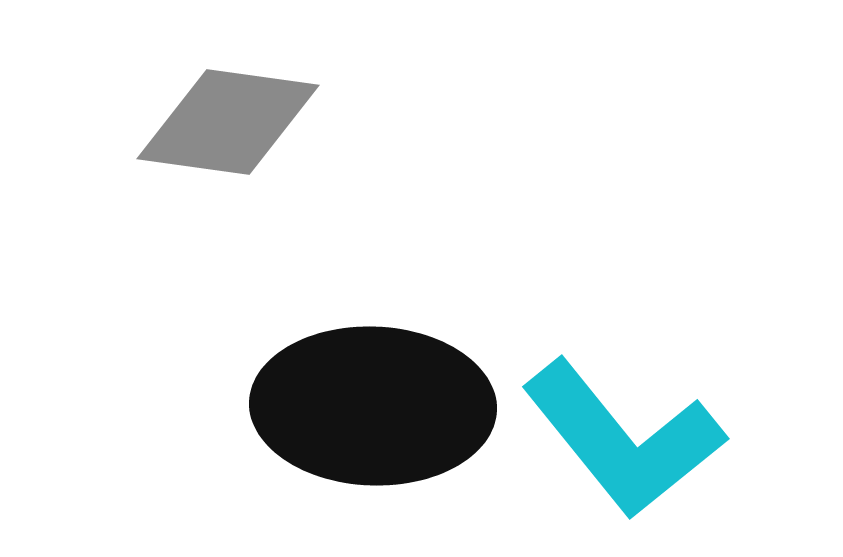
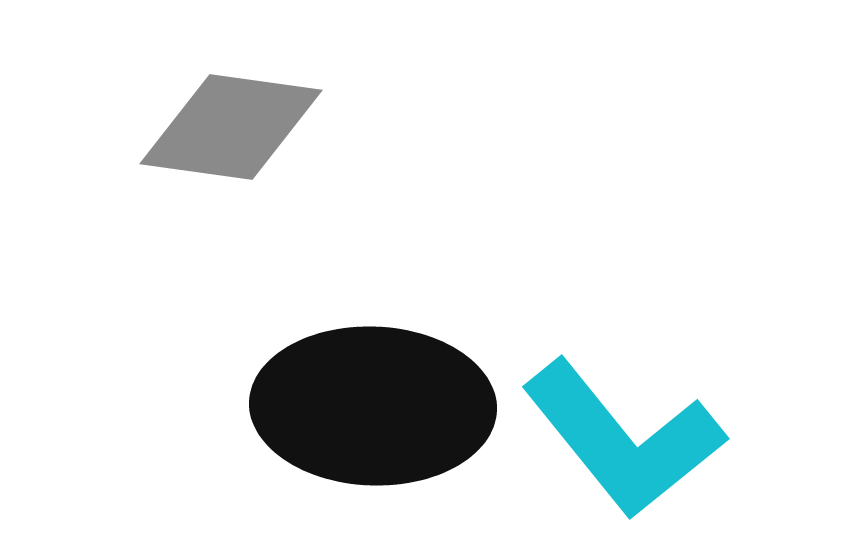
gray diamond: moved 3 px right, 5 px down
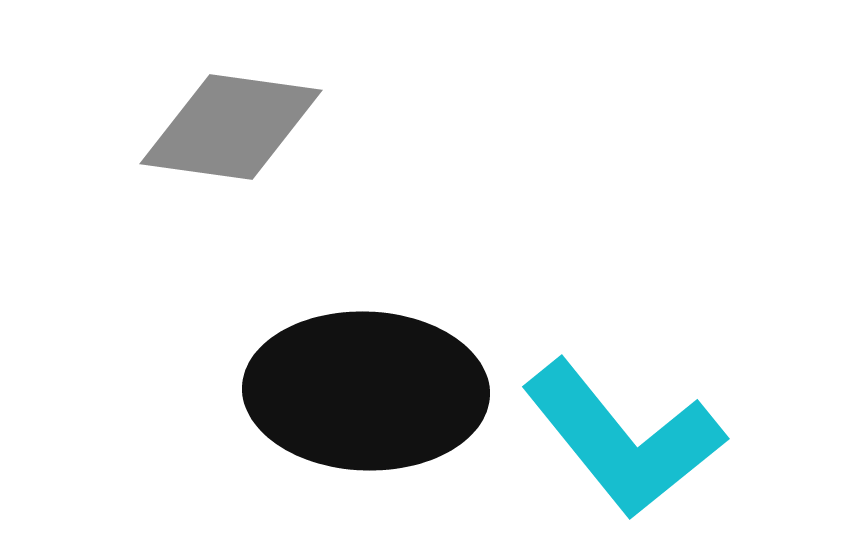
black ellipse: moved 7 px left, 15 px up
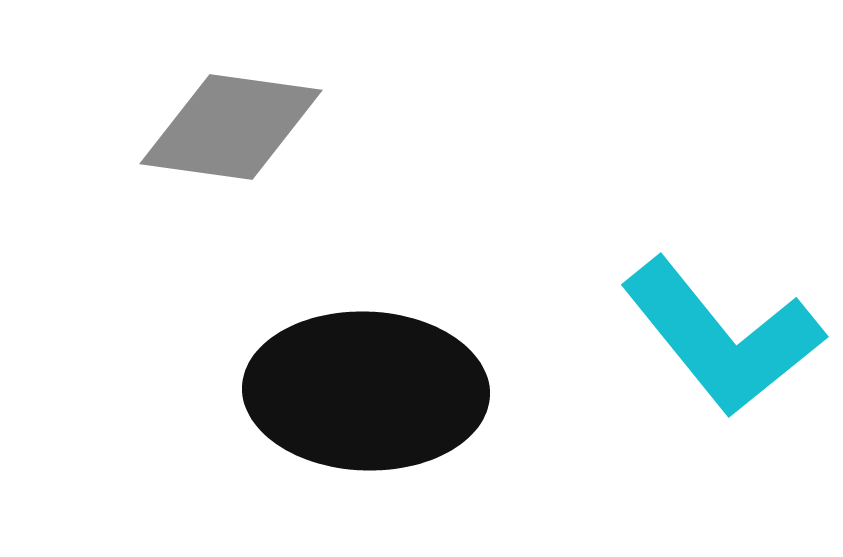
cyan L-shape: moved 99 px right, 102 px up
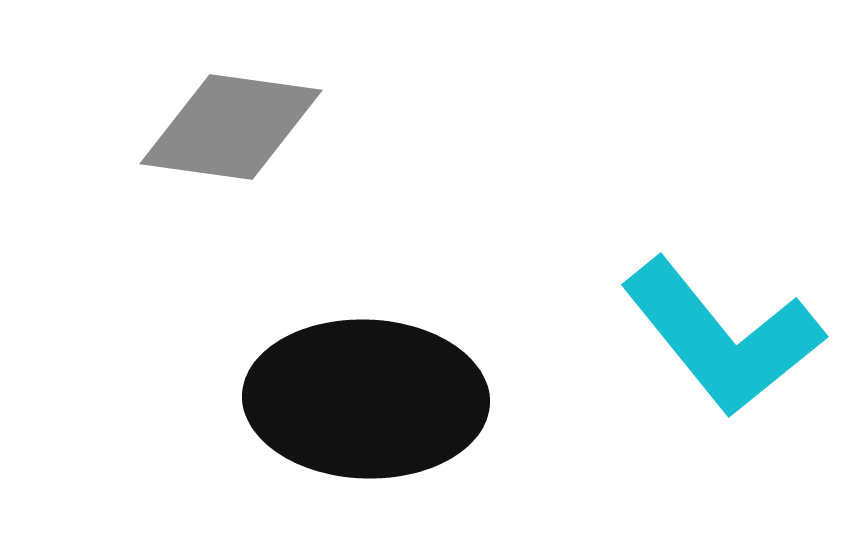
black ellipse: moved 8 px down
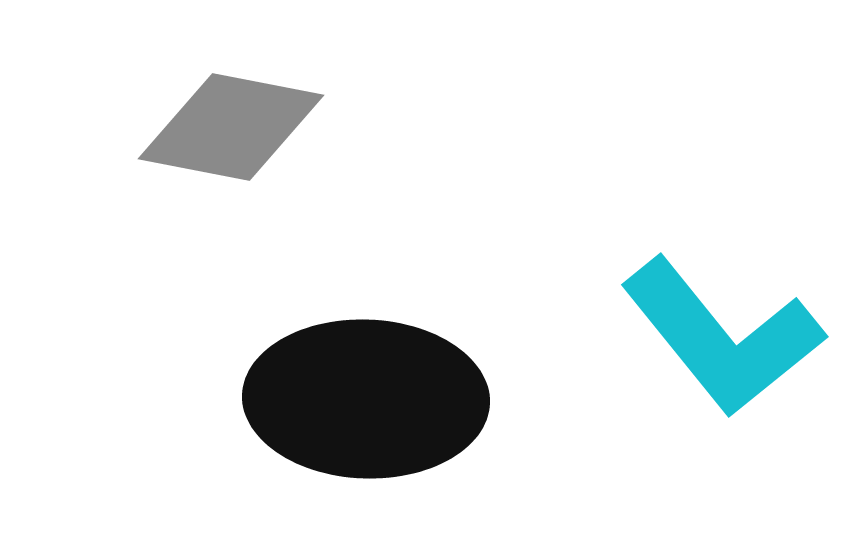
gray diamond: rotated 3 degrees clockwise
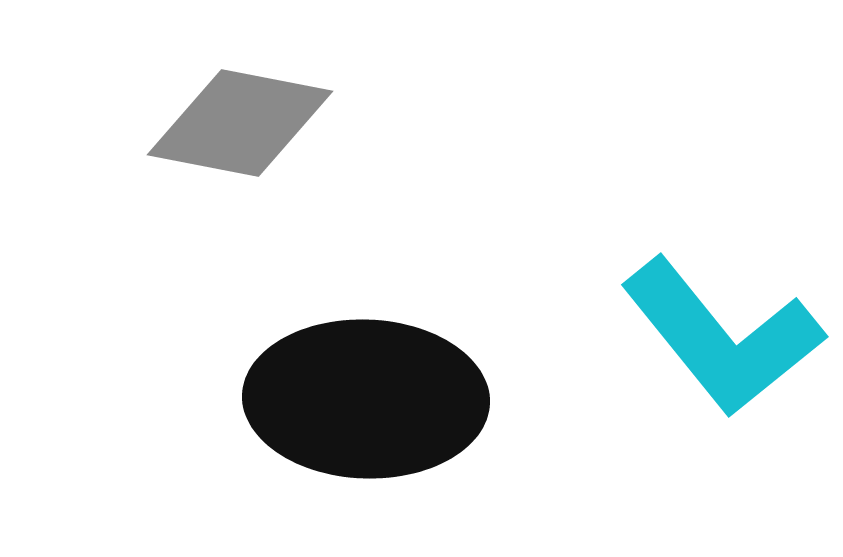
gray diamond: moved 9 px right, 4 px up
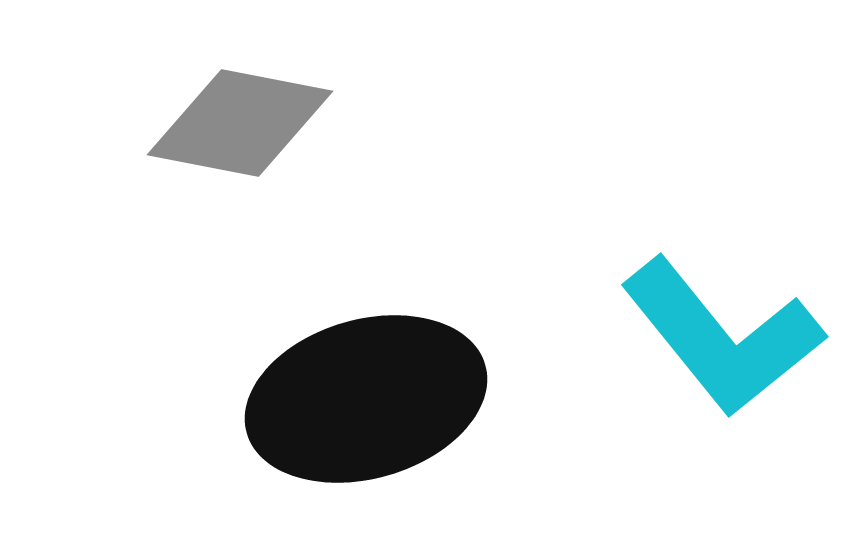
black ellipse: rotated 18 degrees counterclockwise
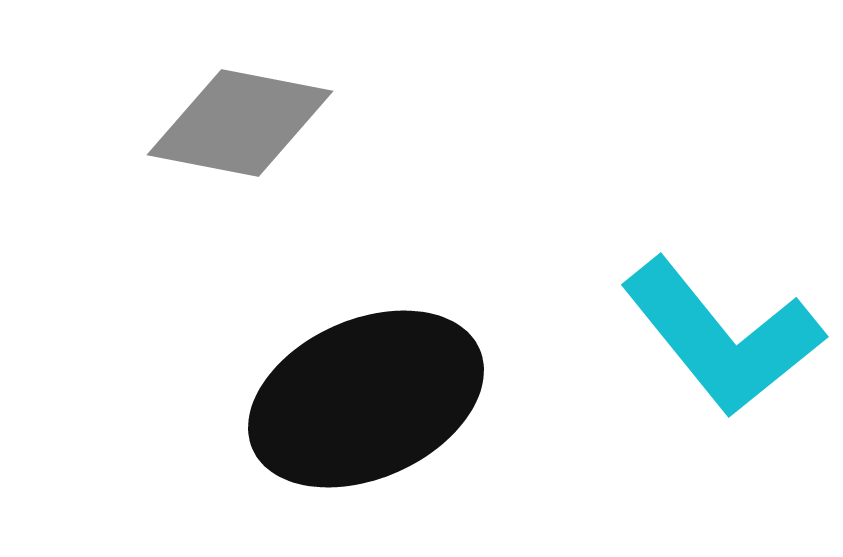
black ellipse: rotated 8 degrees counterclockwise
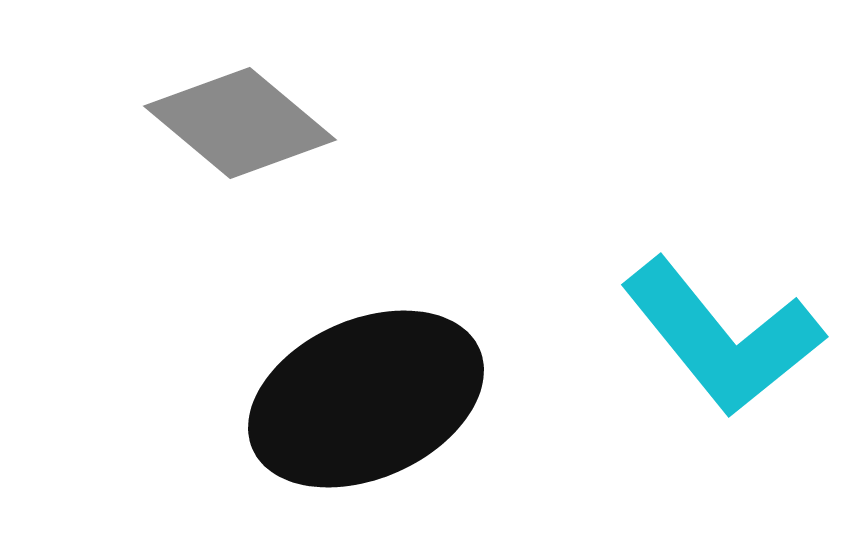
gray diamond: rotated 29 degrees clockwise
